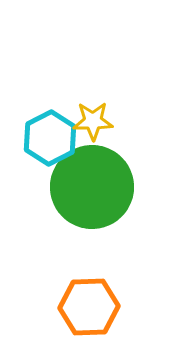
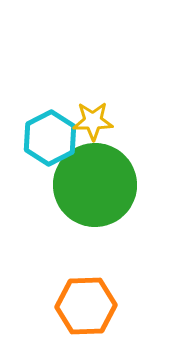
green circle: moved 3 px right, 2 px up
orange hexagon: moved 3 px left, 1 px up
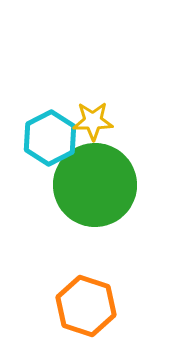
orange hexagon: rotated 20 degrees clockwise
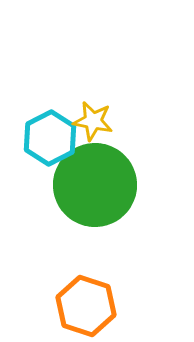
yellow star: rotated 12 degrees clockwise
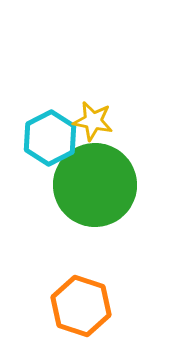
orange hexagon: moved 5 px left
